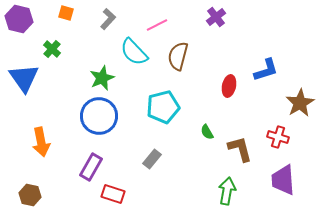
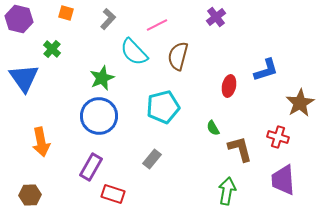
green semicircle: moved 6 px right, 4 px up
brown hexagon: rotated 15 degrees counterclockwise
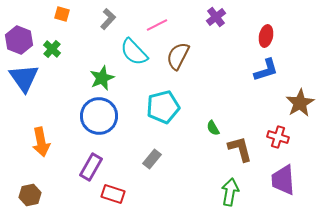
orange square: moved 4 px left, 1 px down
purple hexagon: moved 21 px down; rotated 8 degrees clockwise
brown semicircle: rotated 12 degrees clockwise
red ellipse: moved 37 px right, 50 px up
green arrow: moved 3 px right, 1 px down
brown hexagon: rotated 10 degrees counterclockwise
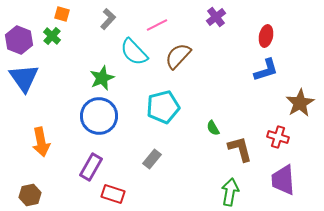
green cross: moved 13 px up
brown semicircle: rotated 16 degrees clockwise
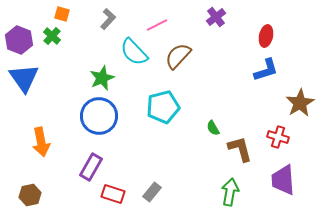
gray rectangle: moved 33 px down
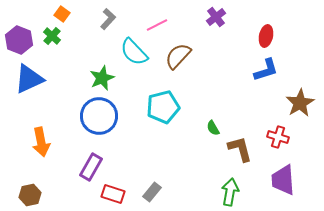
orange square: rotated 21 degrees clockwise
blue triangle: moved 5 px right, 1 px down; rotated 40 degrees clockwise
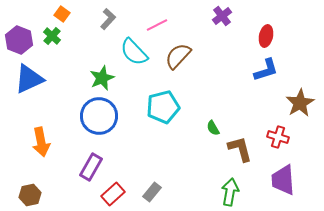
purple cross: moved 6 px right, 1 px up
red rectangle: rotated 60 degrees counterclockwise
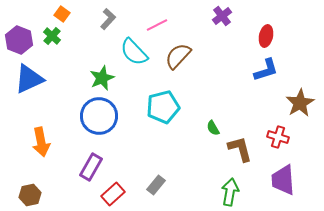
gray rectangle: moved 4 px right, 7 px up
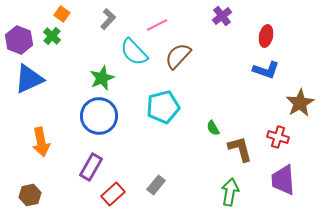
blue L-shape: rotated 36 degrees clockwise
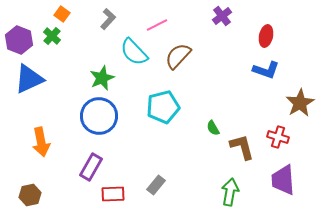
brown L-shape: moved 2 px right, 2 px up
red rectangle: rotated 40 degrees clockwise
